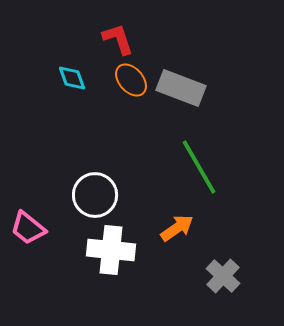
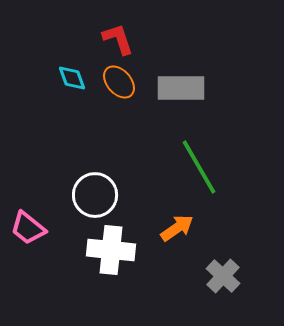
orange ellipse: moved 12 px left, 2 px down
gray rectangle: rotated 21 degrees counterclockwise
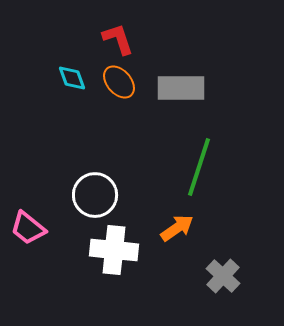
green line: rotated 48 degrees clockwise
white cross: moved 3 px right
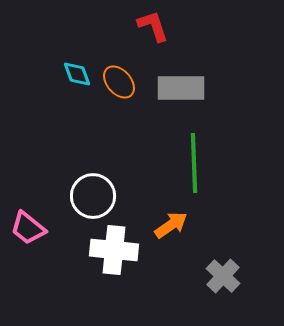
red L-shape: moved 35 px right, 13 px up
cyan diamond: moved 5 px right, 4 px up
green line: moved 5 px left, 4 px up; rotated 20 degrees counterclockwise
white circle: moved 2 px left, 1 px down
orange arrow: moved 6 px left, 3 px up
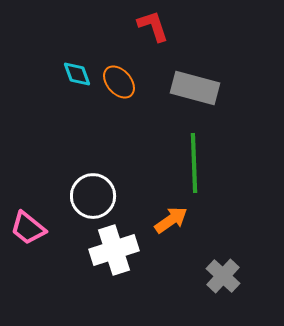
gray rectangle: moved 14 px right; rotated 15 degrees clockwise
orange arrow: moved 5 px up
white cross: rotated 24 degrees counterclockwise
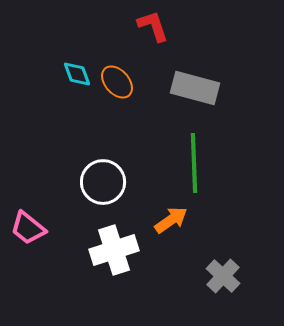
orange ellipse: moved 2 px left
white circle: moved 10 px right, 14 px up
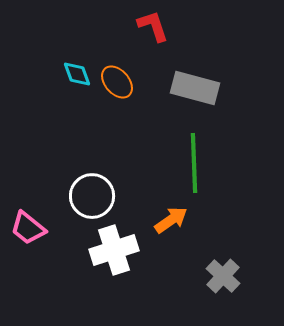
white circle: moved 11 px left, 14 px down
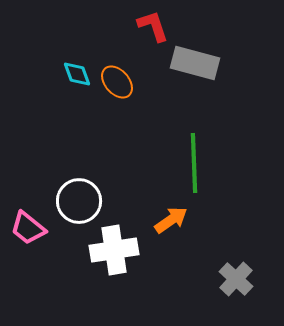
gray rectangle: moved 25 px up
white circle: moved 13 px left, 5 px down
white cross: rotated 9 degrees clockwise
gray cross: moved 13 px right, 3 px down
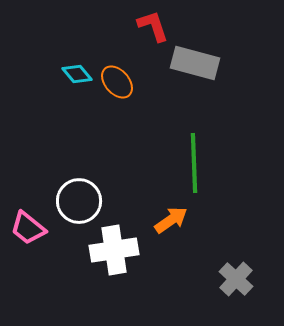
cyan diamond: rotated 20 degrees counterclockwise
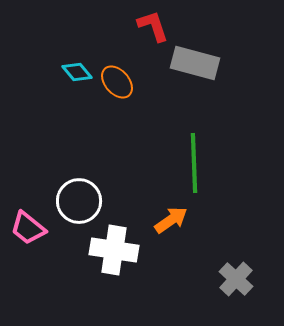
cyan diamond: moved 2 px up
white cross: rotated 18 degrees clockwise
